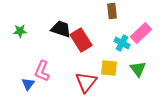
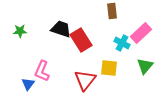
green triangle: moved 7 px right, 3 px up; rotated 18 degrees clockwise
red triangle: moved 1 px left, 2 px up
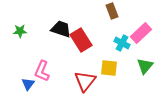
brown rectangle: rotated 14 degrees counterclockwise
red triangle: moved 1 px down
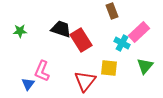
pink rectangle: moved 2 px left, 1 px up
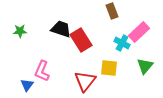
blue triangle: moved 1 px left, 1 px down
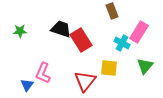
pink rectangle: rotated 15 degrees counterclockwise
pink L-shape: moved 1 px right, 2 px down
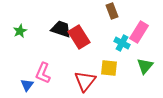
green star: rotated 24 degrees counterclockwise
red rectangle: moved 2 px left, 3 px up
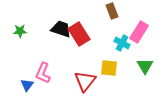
green star: rotated 24 degrees clockwise
red rectangle: moved 3 px up
green triangle: rotated 12 degrees counterclockwise
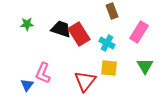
green star: moved 7 px right, 7 px up
cyan cross: moved 15 px left
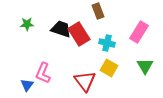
brown rectangle: moved 14 px left
cyan cross: rotated 14 degrees counterclockwise
yellow square: rotated 24 degrees clockwise
red triangle: rotated 15 degrees counterclockwise
